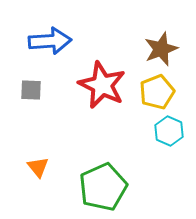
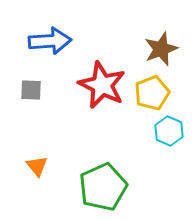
yellow pentagon: moved 5 px left, 1 px down
orange triangle: moved 1 px left, 1 px up
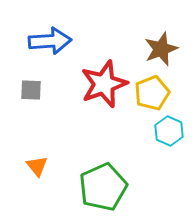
red star: moved 2 px right, 1 px up; rotated 27 degrees clockwise
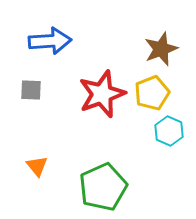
red star: moved 2 px left, 10 px down
